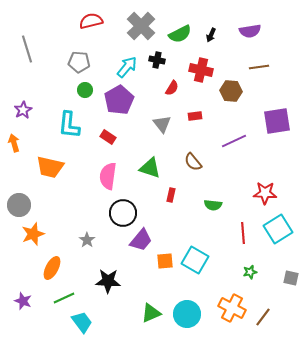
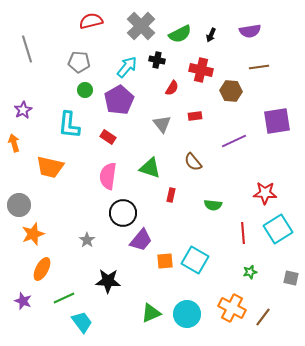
orange ellipse at (52, 268): moved 10 px left, 1 px down
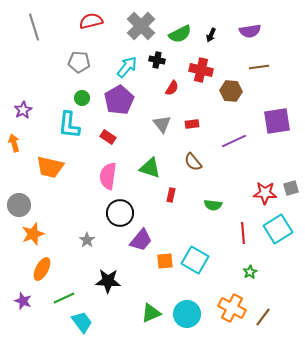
gray line at (27, 49): moved 7 px right, 22 px up
green circle at (85, 90): moved 3 px left, 8 px down
red rectangle at (195, 116): moved 3 px left, 8 px down
black circle at (123, 213): moved 3 px left
green star at (250, 272): rotated 16 degrees counterclockwise
gray square at (291, 278): moved 90 px up; rotated 28 degrees counterclockwise
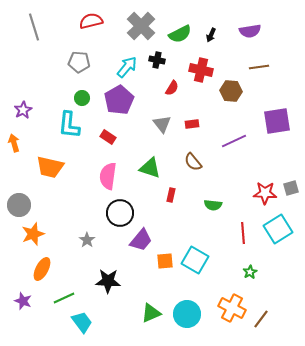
brown line at (263, 317): moved 2 px left, 2 px down
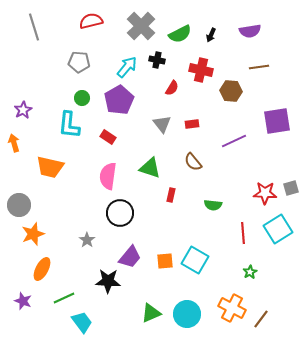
purple trapezoid at (141, 240): moved 11 px left, 17 px down
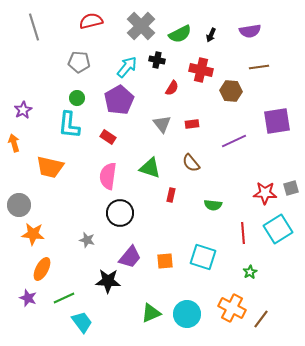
green circle at (82, 98): moved 5 px left
brown semicircle at (193, 162): moved 2 px left, 1 px down
orange star at (33, 234): rotated 25 degrees clockwise
gray star at (87, 240): rotated 21 degrees counterclockwise
cyan square at (195, 260): moved 8 px right, 3 px up; rotated 12 degrees counterclockwise
purple star at (23, 301): moved 5 px right, 3 px up
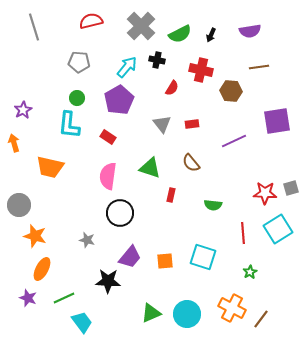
orange star at (33, 234): moved 2 px right, 2 px down; rotated 10 degrees clockwise
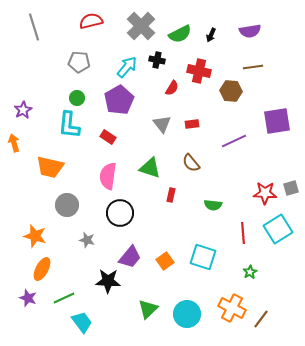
brown line at (259, 67): moved 6 px left
red cross at (201, 70): moved 2 px left, 1 px down
gray circle at (19, 205): moved 48 px right
orange square at (165, 261): rotated 30 degrees counterclockwise
green triangle at (151, 313): moved 3 px left, 4 px up; rotated 20 degrees counterclockwise
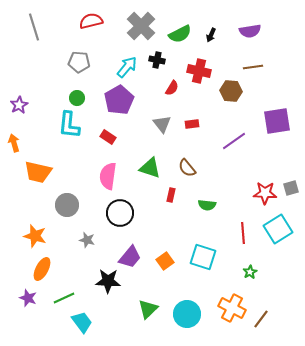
purple star at (23, 110): moved 4 px left, 5 px up
purple line at (234, 141): rotated 10 degrees counterclockwise
brown semicircle at (191, 163): moved 4 px left, 5 px down
orange trapezoid at (50, 167): moved 12 px left, 5 px down
green semicircle at (213, 205): moved 6 px left
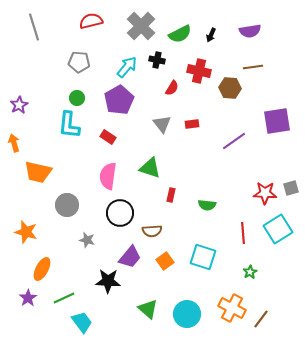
brown hexagon at (231, 91): moved 1 px left, 3 px up
brown semicircle at (187, 168): moved 35 px left, 63 px down; rotated 54 degrees counterclockwise
orange star at (35, 236): moved 9 px left, 4 px up
purple star at (28, 298): rotated 18 degrees clockwise
green triangle at (148, 309): rotated 35 degrees counterclockwise
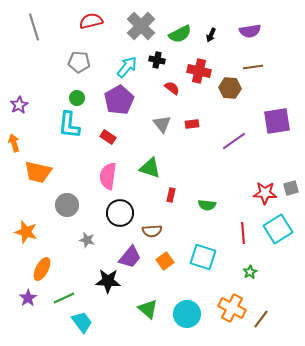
red semicircle at (172, 88): rotated 84 degrees counterclockwise
